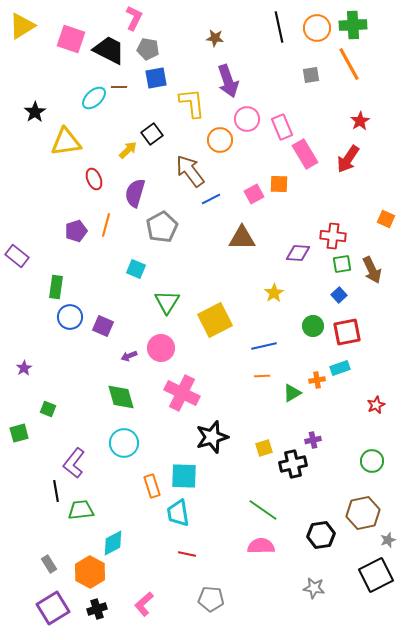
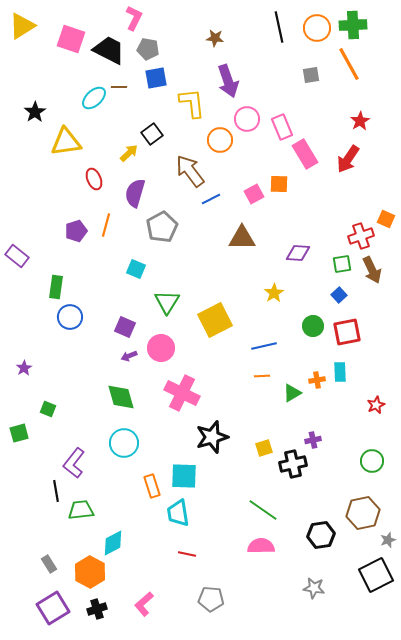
yellow arrow at (128, 150): moved 1 px right, 3 px down
red cross at (333, 236): moved 28 px right; rotated 25 degrees counterclockwise
purple square at (103, 326): moved 22 px right, 1 px down
cyan rectangle at (340, 368): moved 4 px down; rotated 72 degrees counterclockwise
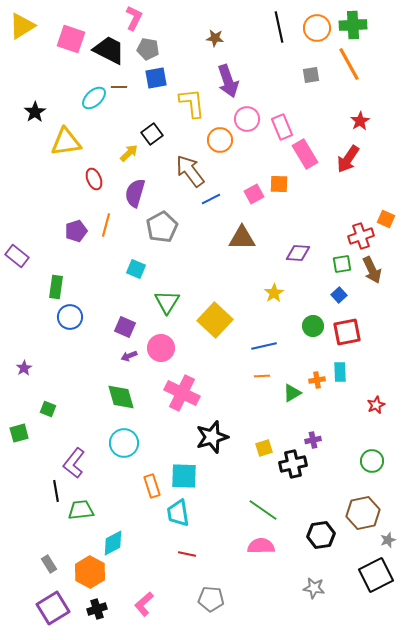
yellow square at (215, 320): rotated 20 degrees counterclockwise
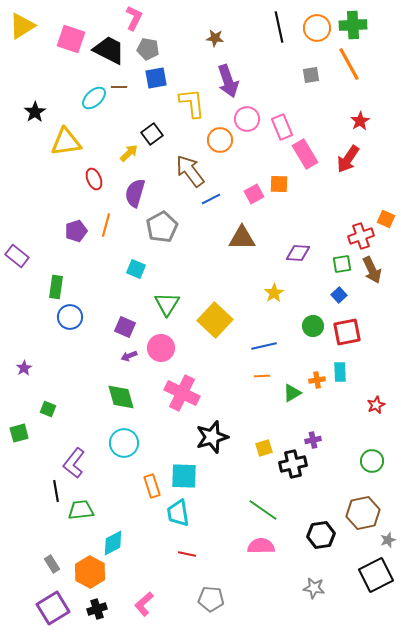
green triangle at (167, 302): moved 2 px down
gray rectangle at (49, 564): moved 3 px right
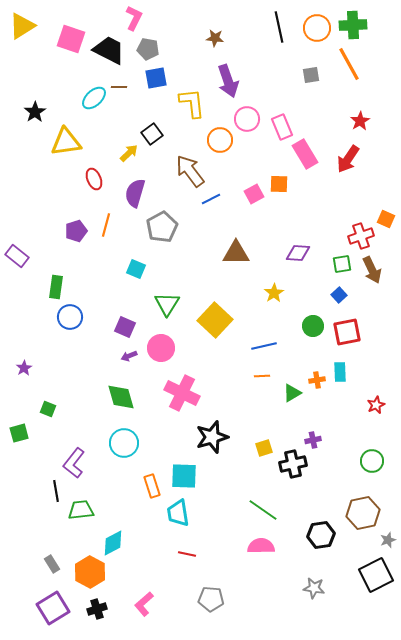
brown triangle at (242, 238): moved 6 px left, 15 px down
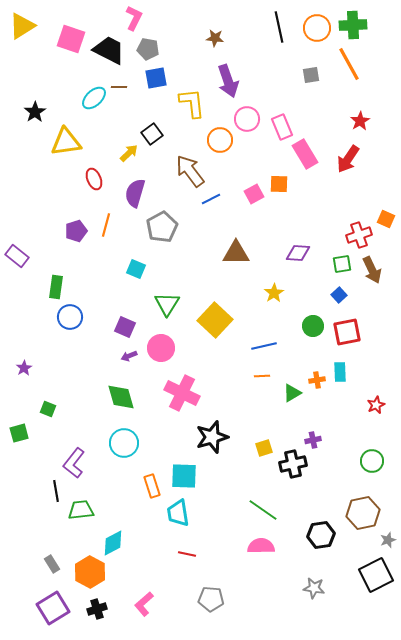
red cross at (361, 236): moved 2 px left, 1 px up
